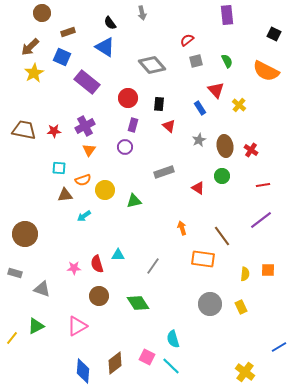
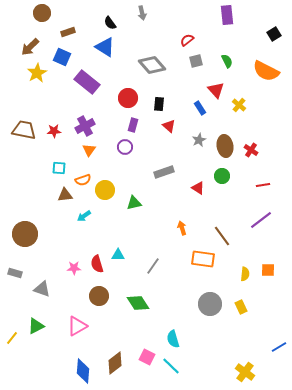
black square at (274, 34): rotated 32 degrees clockwise
yellow star at (34, 73): moved 3 px right
green triangle at (134, 201): moved 2 px down
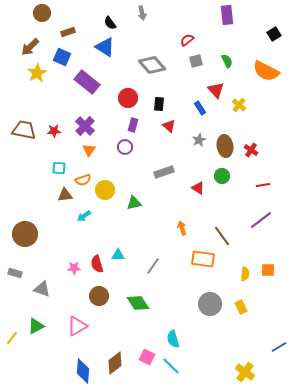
purple cross at (85, 126): rotated 18 degrees counterclockwise
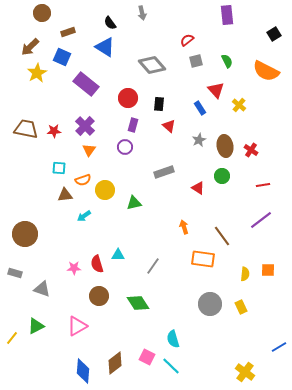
purple rectangle at (87, 82): moved 1 px left, 2 px down
brown trapezoid at (24, 130): moved 2 px right, 1 px up
orange arrow at (182, 228): moved 2 px right, 1 px up
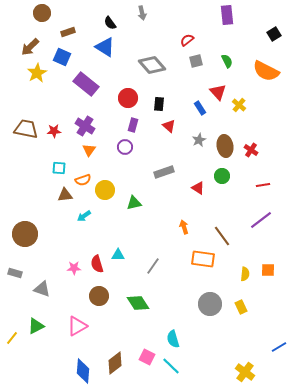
red triangle at (216, 90): moved 2 px right, 2 px down
purple cross at (85, 126): rotated 12 degrees counterclockwise
